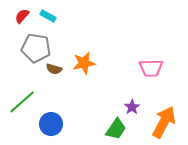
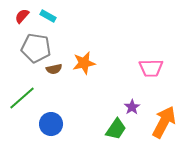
brown semicircle: rotated 28 degrees counterclockwise
green line: moved 4 px up
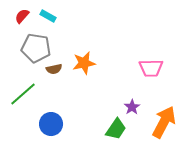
green line: moved 1 px right, 4 px up
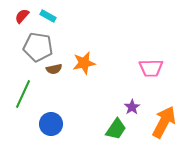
gray pentagon: moved 2 px right, 1 px up
green line: rotated 24 degrees counterclockwise
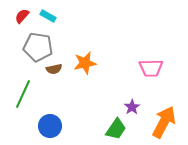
orange star: moved 1 px right
blue circle: moved 1 px left, 2 px down
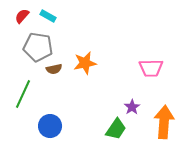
orange arrow: rotated 24 degrees counterclockwise
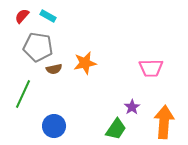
blue circle: moved 4 px right
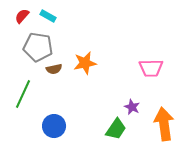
purple star: rotated 14 degrees counterclockwise
orange arrow: moved 2 px down; rotated 12 degrees counterclockwise
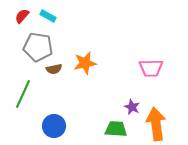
orange arrow: moved 8 px left
green trapezoid: rotated 120 degrees counterclockwise
